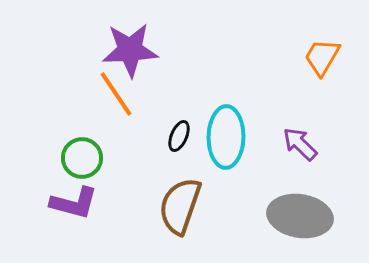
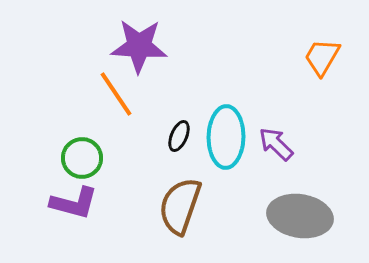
purple star: moved 9 px right, 4 px up; rotated 6 degrees clockwise
purple arrow: moved 24 px left
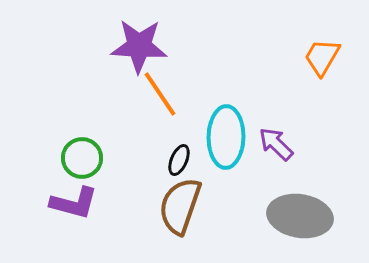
orange line: moved 44 px right
black ellipse: moved 24 px down
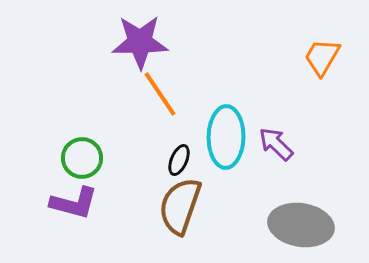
purple star: moved 1 px right, 4 px up; rotated 4 degrees counterclockwise
gray ellipse: moved 1 px right, 9 px down
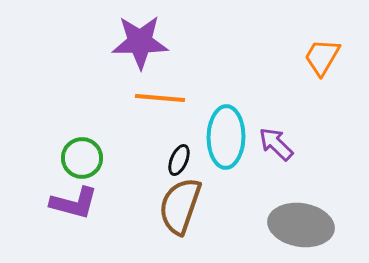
orange line: moved 4 px down; rotated 51 degrees counterclockwise
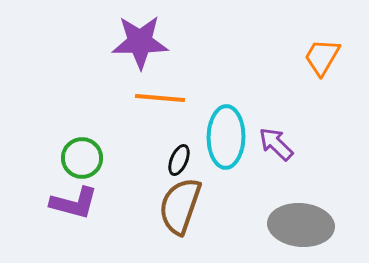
gray ellipse: rotated 4 degrees counterclockwise
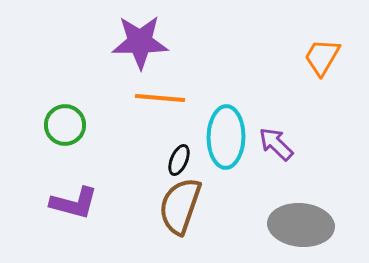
green circle: moved 17 px left, 33 px up
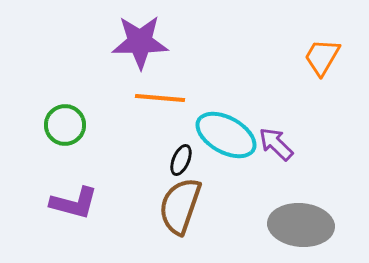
cyan ellipse: moved 2 px up; rotated 62 degrees counterclockwise
black ellipse: moved 2 px right
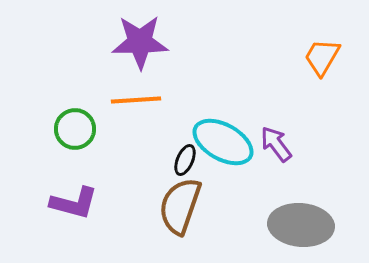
orange line: moved 24 px left, 2 px down; rotated 9 degrees counterclockwise
green circle: moved 10 px right, 4 px down
cyan ellipse: moved 3 px left, 7 px down
purple arrow: rotated 9 degrees clockwise
black ellipse: moved 4 px right
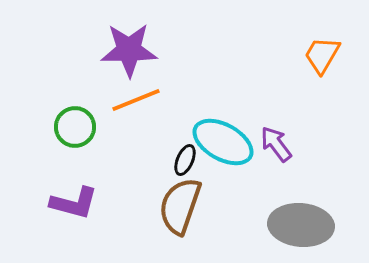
purple star: moved 11 px left, 8 px down
orange trapezoid: moved 2 px up
orange line: rotated 18 degrees counterclockwise
green circle: moved 2 px up
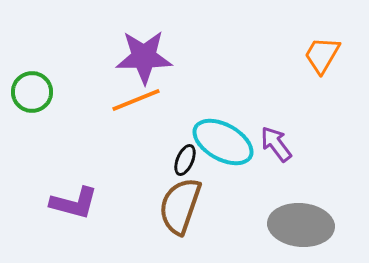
purple star: moved 15 px right, 7 px down
green circle: moved 43 px left, 35 px up
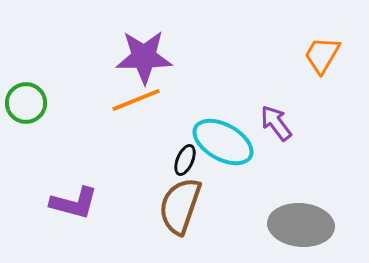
green circle: moved 6 px left, 11 px down
purple arrow: moved 21 px up
